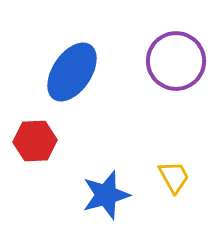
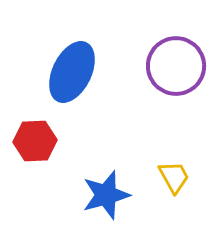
purple circle: moved 5 px down
blue ellipse: rotated 8 degrees counterclockwise
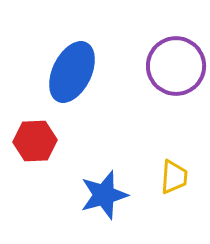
yellow trapezoid: rotated 33 degrees clockwise
blue star: moved 2 px left
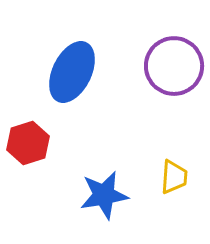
purple circle: moved 2 px left
red hexagon: moved 7 px left, 2 px down; rotated 15 degrees counterclockwise
blue star: rotated 6 degrees clockwise
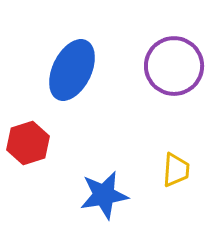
blue ellipse: moved 2 px up
yellow trapezoid: moved 2 px right, 7 px up
